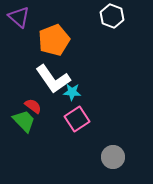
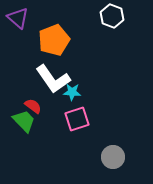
purple triangle: moved 1 px left, 1 px down
pink square: rotated 15 degrees clockwise
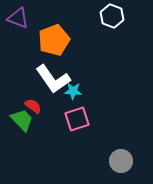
purple triangle: rotated 20 degrees counterclockwise
cyan star: moved 1 px right, 1 px up
green trapezoid: moved 2 px left, 1 px up
gray circle: moved 8 px right, 4 px down
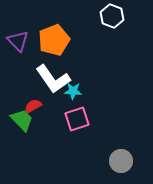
purple triangle: moved 23 px down; rotated 25 degrees clockwise
red semicircle: rotated 66 degrees counterclockwise
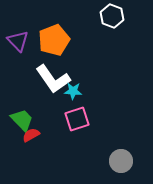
red semicircle: moved 2 px left, 29 px down
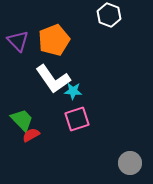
white hexagon: moved 3 px left, 1 px up
gray circle: moved 9 px right, 2 px down
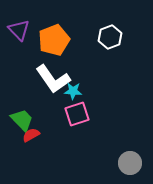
white hexagon: moved 1 px right, 22 px down; rotated 20 degrees clockwise
purple triangle: moved 1 px right, 11 px up
pink square: moved 5 px up
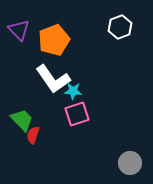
white hexagon: moved 10 px right, 10 px up
red semicircle: moved 2 px right; rotated 42 degrees counterclockwise
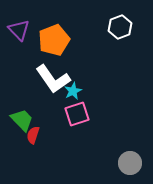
cyan star: rotated 30 degrees counterclockwise
